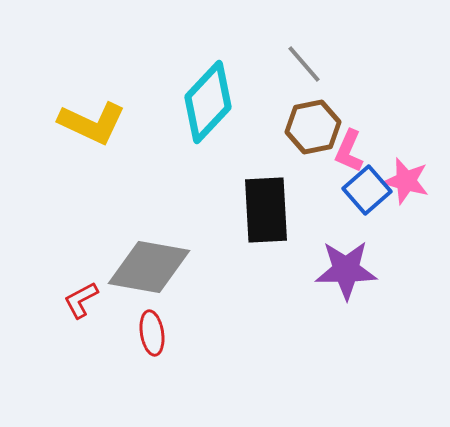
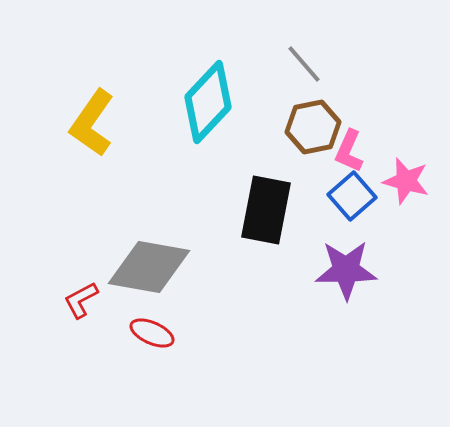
yellow L-shape: rotated 100 degrees clockwise
blue square: moved 15 px left, 6 px down
black rectangle: rotated 14 degrees clockwise
red ellipse: rotated 57 degrees counterclockwise
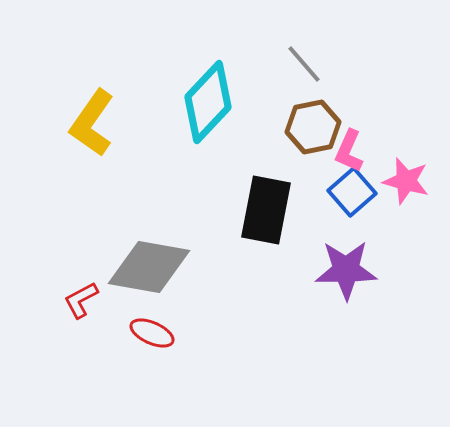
blue square: moved 4 px up
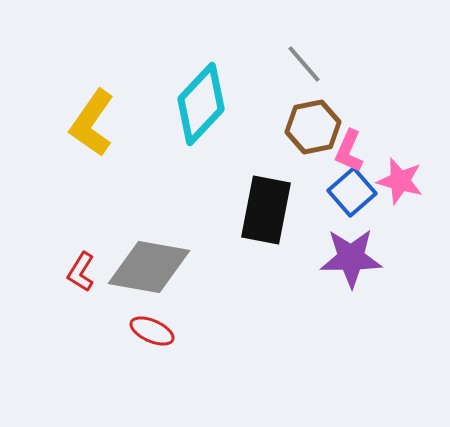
cyan diamond: moved 7 px left, 2 px down
pink star: moved 6 px left
purple star: moved 5 px right, 12 px up
red L-shape: moved 28 px up; rotated 30 degrees counterclockwise
red ellipse: moved 2 px up
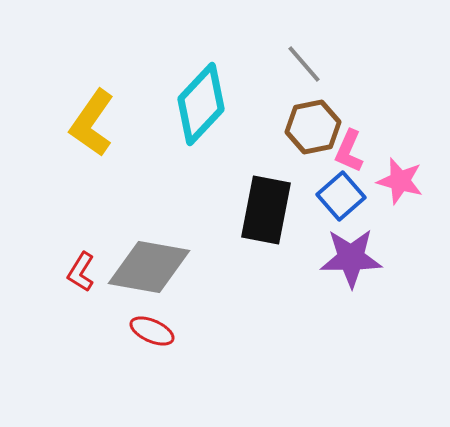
blue square: moved 11 px left, 4 px down
